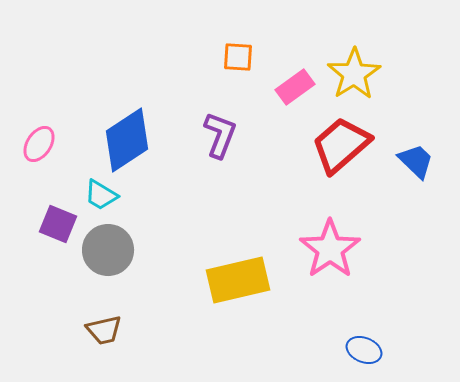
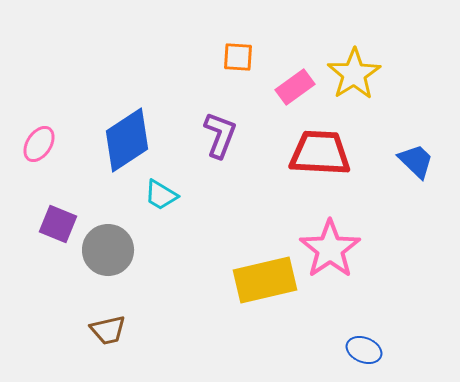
red trapezoid: moved 21 px left, 8 px down; rotated 44 degrees clockwise
cyan trapezoid: moved 60 px right
yellow rectangle: moved 27 px right
brown trapezoid: moved 4 px right
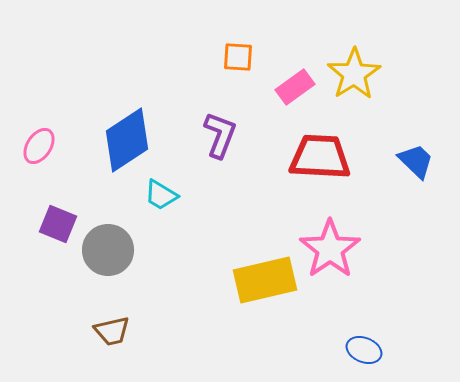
pink ellipse: moved 2 px down
red trapezoid: moved 4 px down
brown trapezoid: moved 4 px right, 1 px down
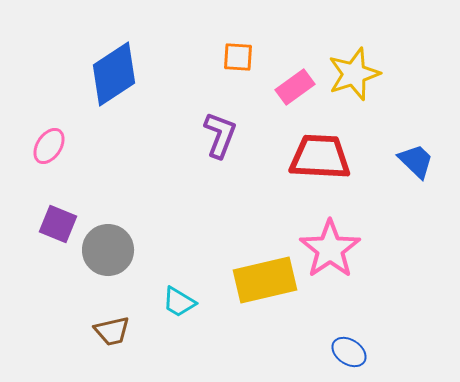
yellow star: rotated 14 degrees clockwise
blue diamond: moved 13 px left, 66 px up
pink ellipse: moved 10 px right
cyan trapezoid: moved 18 px right, 107 px down
blue ellipse: moved 15 px left, 2 px down; rotated 12 degrees clockwise
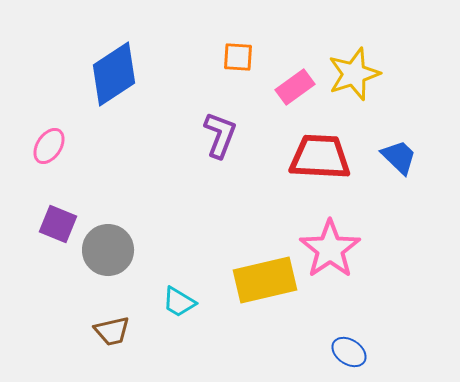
blue trapezoid: moved 17 px left, 4 px up
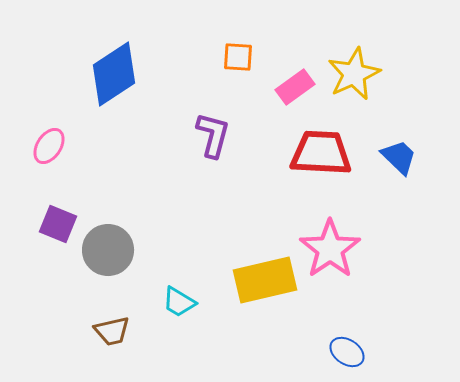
yellow star: rotated 6 degrees counterclockwise
purple L-shape: moved 7 px left; rotated 6 degrees counterclockwise
red trapezoid: moved 1 px right, 4 px up
blue ellipse: moved 2 px left
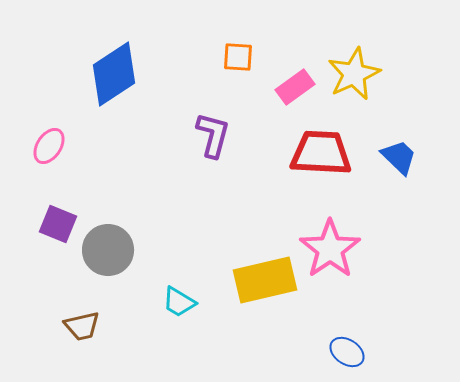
brown trapezoid: moved 30 px left, 5 px up
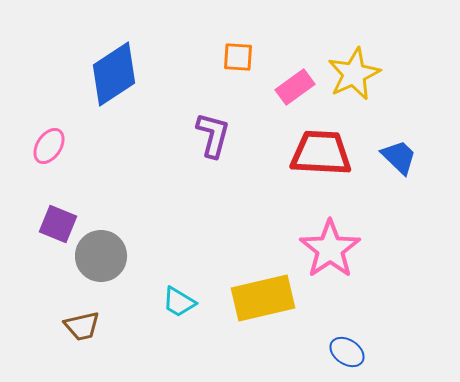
gray circle: moved 7 px left, 6 px down
yellow rectangle: moved 2 px left, 18 px down
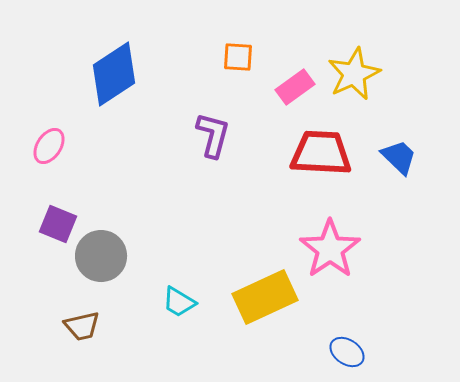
yellow rectangle: moved 2 px right, 1 px up; rotated 12 degrees counterclockwise
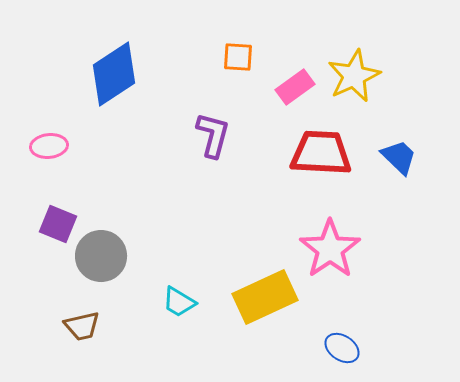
yellow star: moved 2 px down
pink ellipse: rotated 51 degrees clockwise
blue ellipse: moved 5 px left, 4 px up
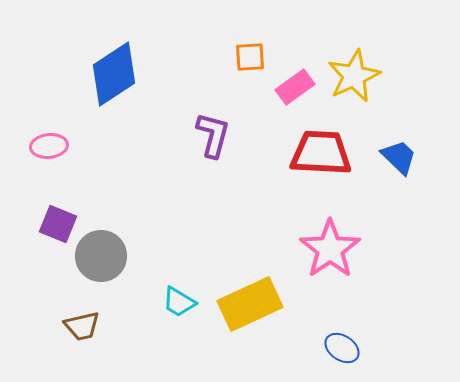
orange square: moved 12 px right; rotated 8 degrees counterclockwise
yellow rectangle: moved 15 px left, 7 px down
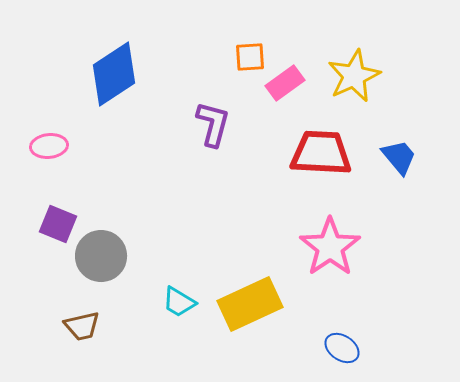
pink rectangle: moved 10 px left, 4 px up
purple L-shape: moved 11 px up
blue trapezoid: rotated 6 degrees clockwise
pink star: moved 2 px up
